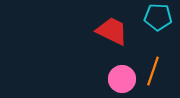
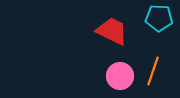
cyan pentagon: moved 1 px right, 1 px down
pink circle: moved 2 px left, 3 px up
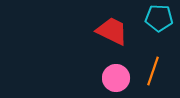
pink circle: moved 4 px left, 2 px down
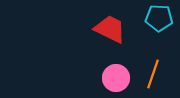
red trapezoid: moved 2 px left, 2 px up
orange line: moved 3 px down
